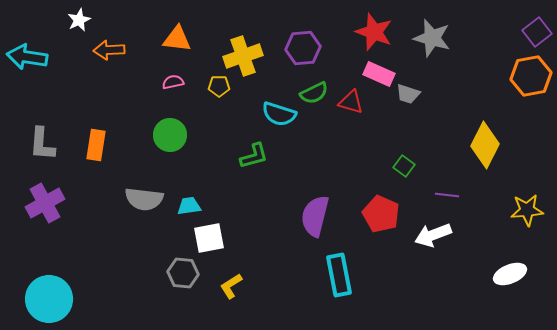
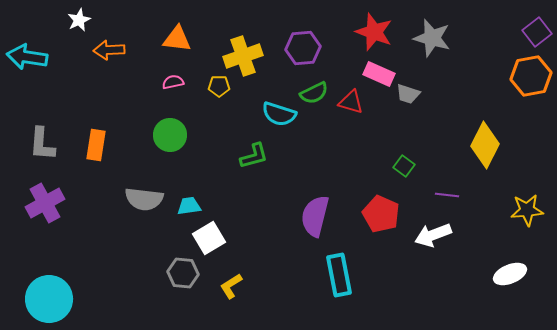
white square: rotated 20 degrees counterclockwise
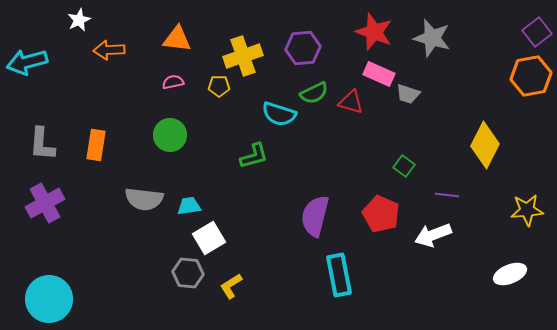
cyan arrow: moved 5 px down; rotated 24 degrees counterclockwise
gray hexagon: moved 5 px right
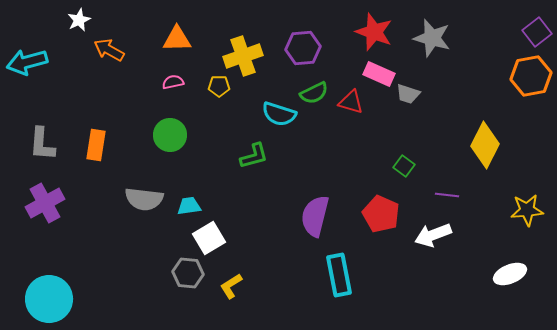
orange triangle: rotated 8 degrees counterclockwise
orange arrow: rotated 32 degrees clockwise
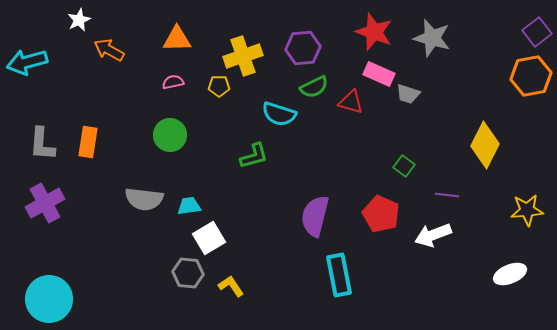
green semicircle: moved 6 px up
orange rectangle: moved 8 px left, 3 px up
yellow L-shape: rotated 88 degrees clockwise
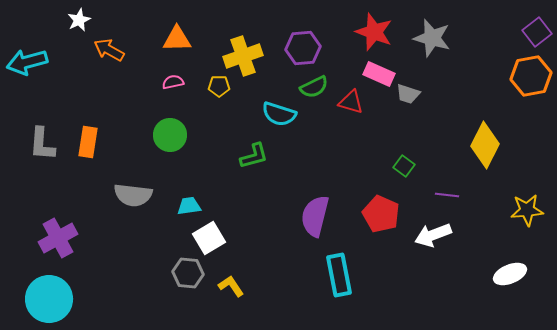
gray semicircle: moved 11 px left, 4 px up
purple cross: moved 13 px right, 35 px down
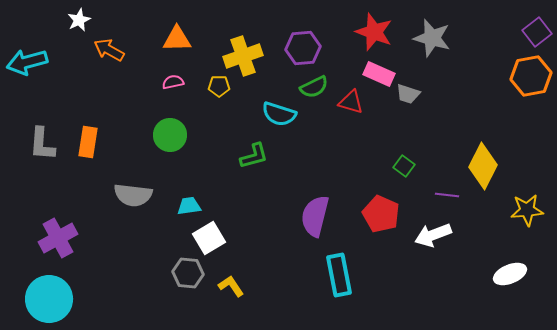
yellow diamond: moved 2 px left, 21 px down
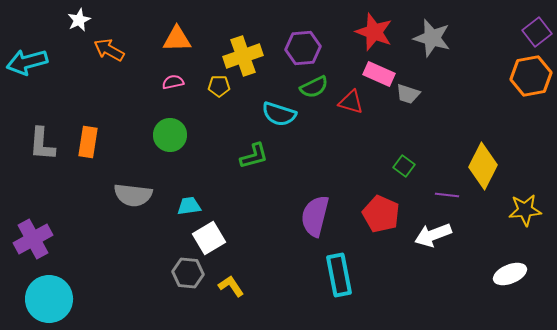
yellow star: moved 2 px left
purple cross: moved 25 px left, 1 px down
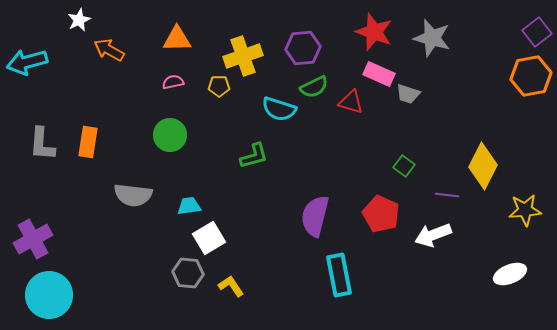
cyan semicircle: moved 5 px up
cyan circle: moved 4 px up
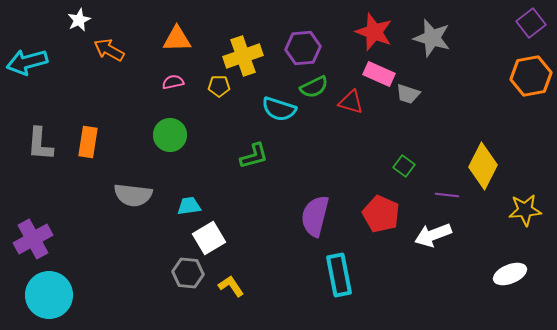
purple square: moved 6 px left, 9 px up
gray L-shape: moved 2 px left
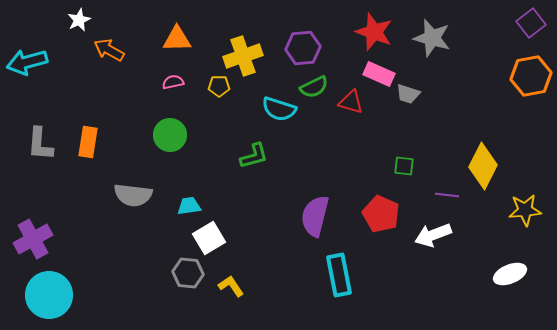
green square: rotated 30 degrees counterclockwise
